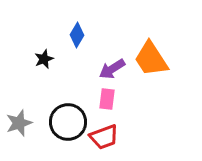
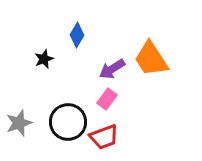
pink rectangle: rotated 30 degrees clockwise
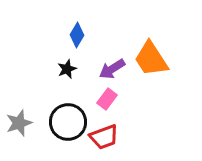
black star: moved 23 px right, 10 px down
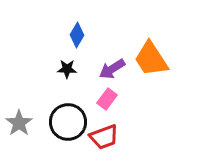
black star: rotated 24 degrees clockwise
gray star: rotated 16 degrees counterclockwise
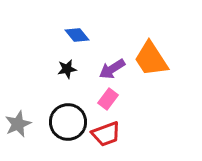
blue diamond: rotated 70 degrees counterclockwise
black star: rotated 12 degrees counterclockwise
pink rectangle: moved 1 px right
gray star: moved 1 px left, 1 px down; rotated 12 degrees clockwise
red trapezoid: moved 2 px right, 3 px up
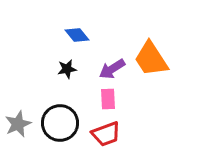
pink rectangle: rotated 40 degrees counterclockwise
black circle: moved 8 px left, 1 px down
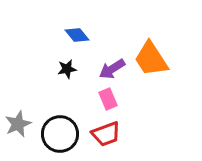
pink rectangle: rotated 20 degrees counterclockwise
black circle: moved 11 px down
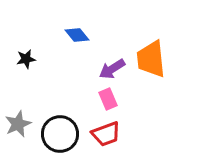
orange trapezoid: rotated 27 degrees clockwise
black star: moved 41 px left, 10 px up
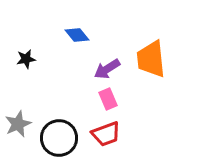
purple arrow: moved 5 px left
black circle: moved 1 px left, 4 px down
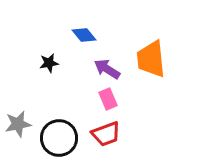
blue diamond: moved 7 px right
black star: moved 23 px right, 4 px down
purple arrow: rotated 64 degrees clockwise
gray star: rotated 12 degrees clockwise
